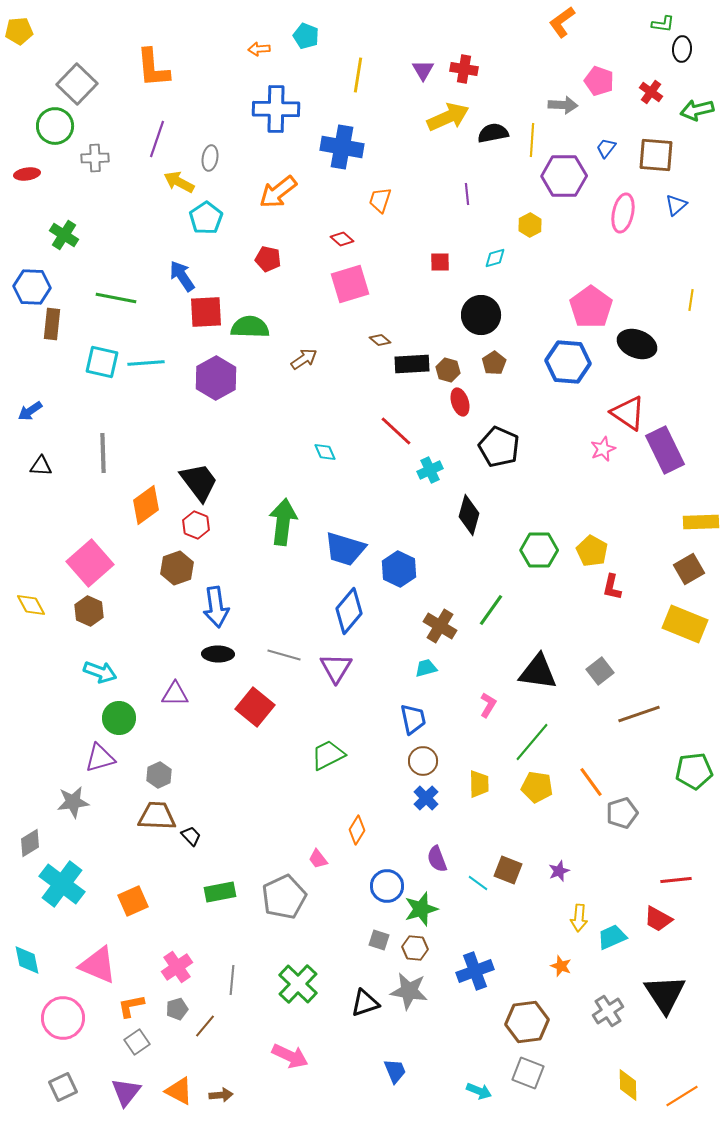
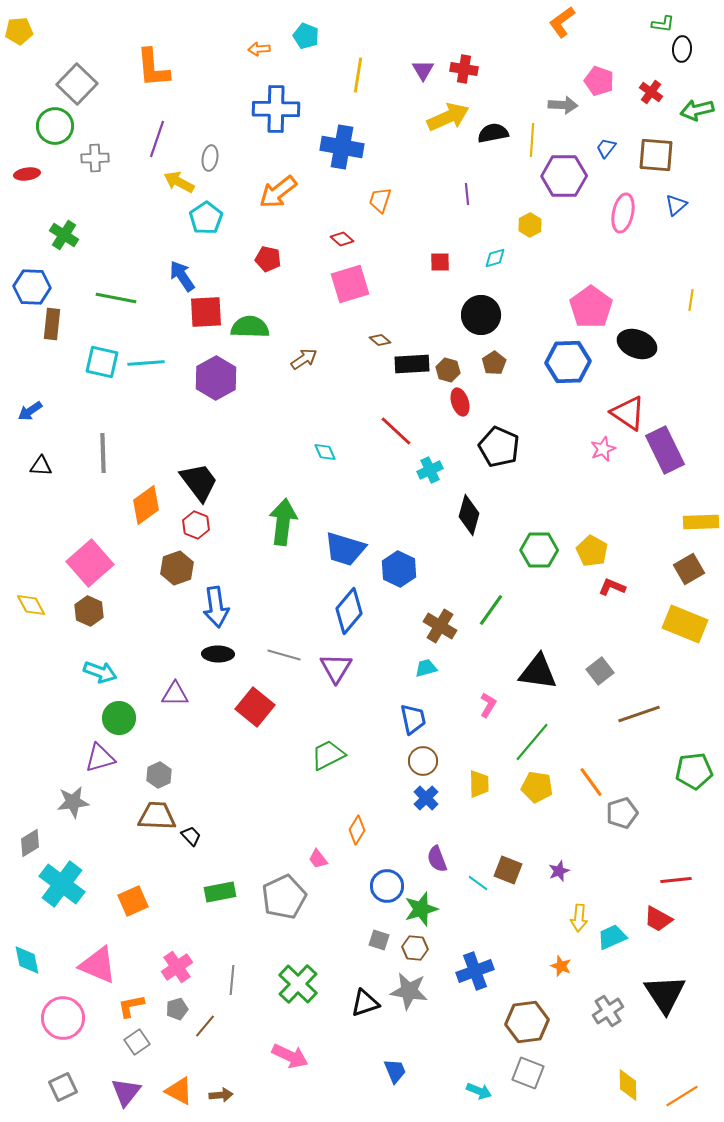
blue hexagon at (568, 362): rotated 6 degrees counterclockwise
red L-shape at (612, 587): rotated 100 degrees clockwise
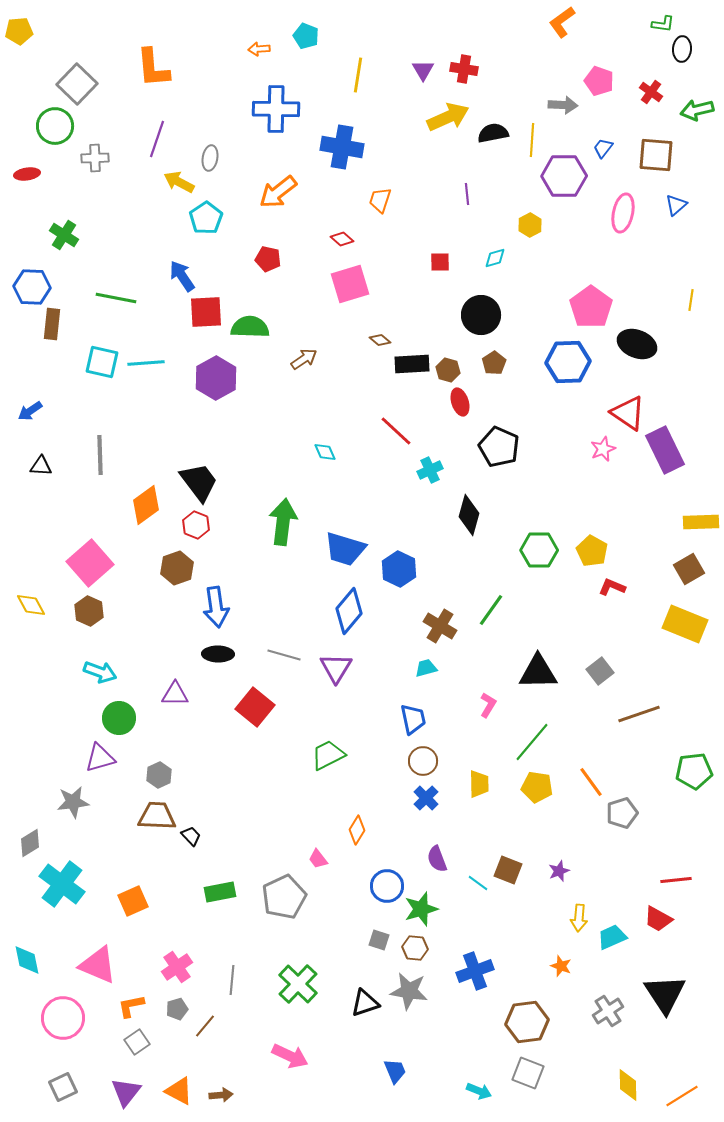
blue trapezoid at (606, 148): moved 3 px left
gray line at (103, 453): moved 3 px left, 2 px down
black triangle at (538, 672): rotated 9 degrees counterclockwise
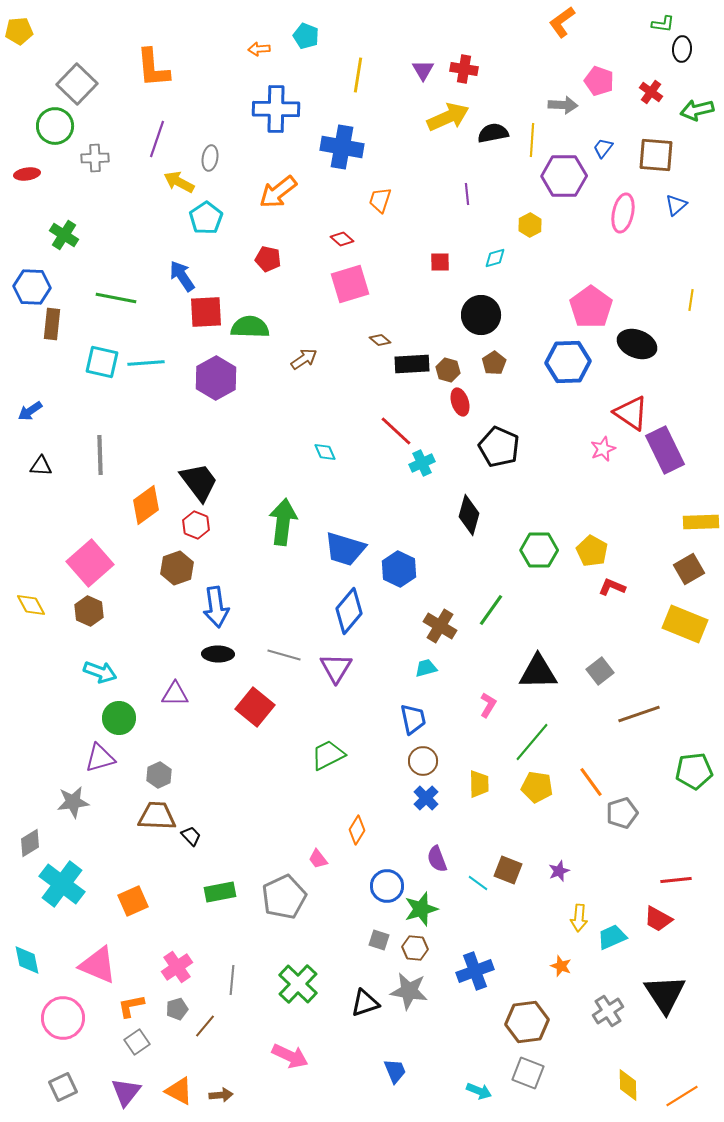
red triangle at (628, 413): moved 3 px right
cyan cross at (430, 470): moved 8 px left, 7 px up
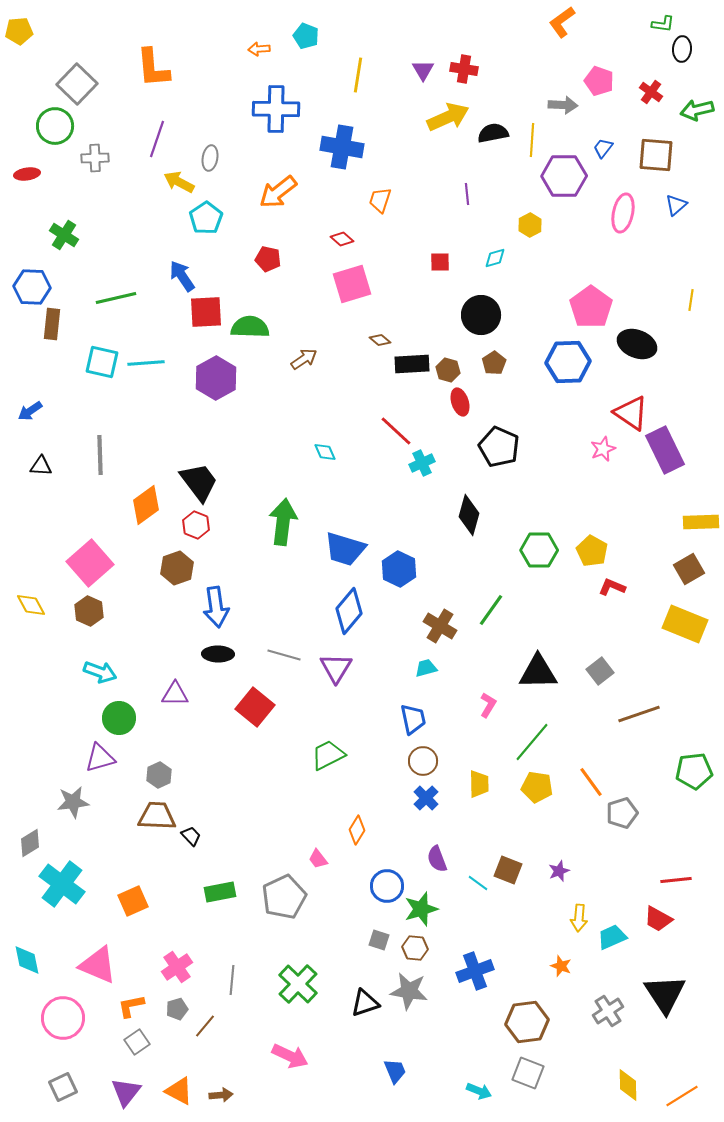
pink square at (350, 284): moved 2 px right
green line at (116, 298): rotated 24 degrees counterclockwise
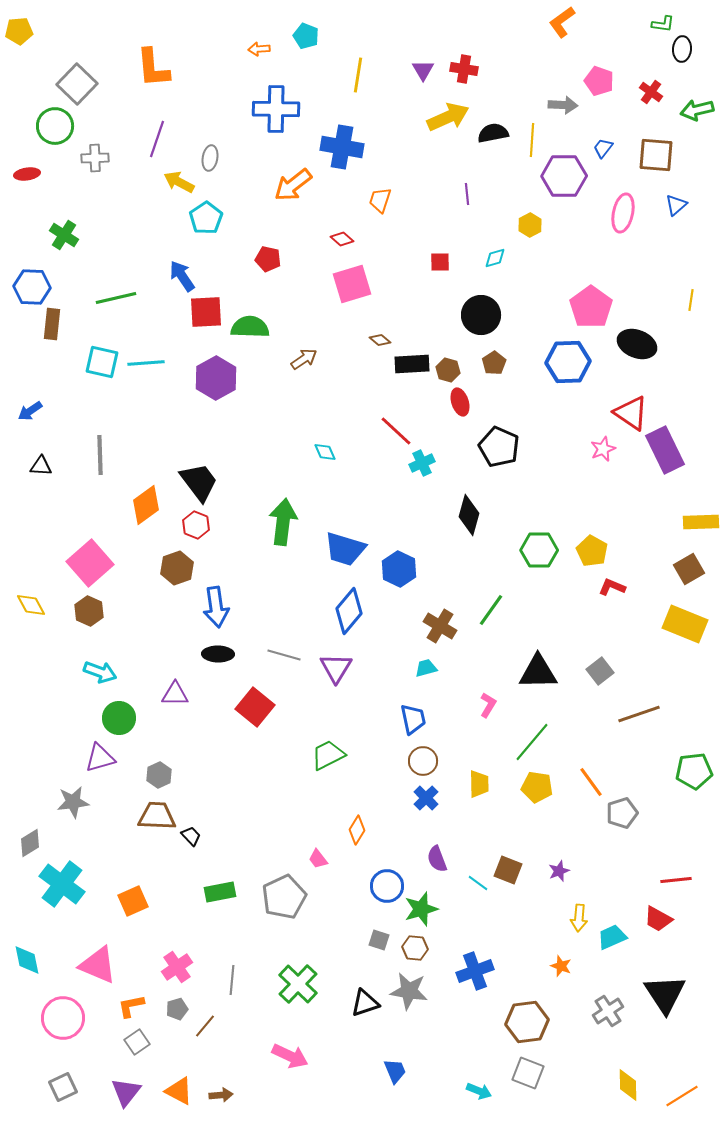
orange arrow at (278, 192): moved 15 px right, 7 px up
